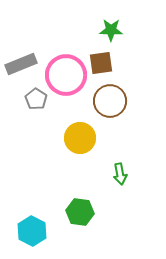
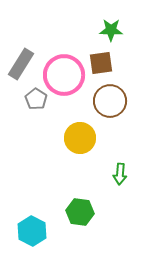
gray rectangle: rotated 36 degrees counterclockwise
pink circle: moved 2 px left
green arrow: rotated 15 degrees clockwise
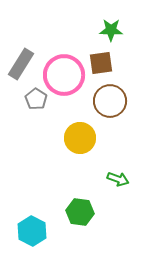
green arrow: moved 2 px left, 5 px down; rotated 75 degrees counterclockwise
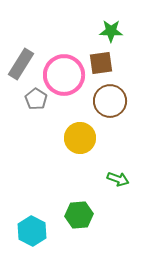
green star: moved 1 px down
green hexagon: moved 1 px left, 3 px down; rotated 12 degrees counterclockwise
